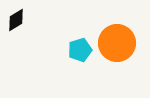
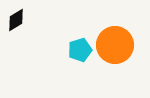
orange circle: moved 2 px left, 2 px down
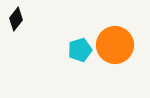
black diamond: moved 1 px up; rotated 20 degrees counterclockwise
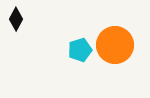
black diamond: rotated 10 degrees counterclockwise
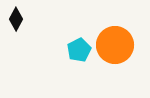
cyan pentagon: moved 1 px left; rotated 10 degrees counterclockwise
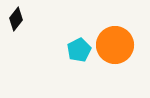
black diamond: rotated 10 degrees clockwise
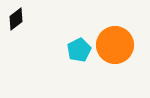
black diamond: rotated 15 degrees clockwise
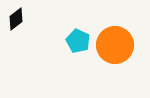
cyan pentagon: moved 1 px left, 9 px up; rotated 20 degrees counterclockwise
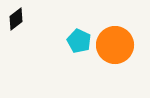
cyan pentagon: moved 1 px right
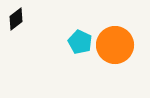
cyan pentagon: moved 1 px right, 1 px down
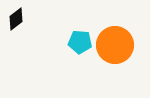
cyan pentagon: rotated 20 degrees counterclockwise
